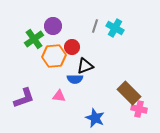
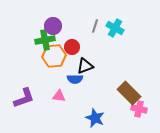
green cross: moved 11 px right, 1 px down; rotated 24 degrees clockwise
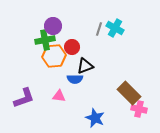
gray line: moved 4 px right, 3 px down
